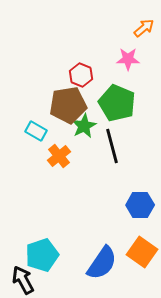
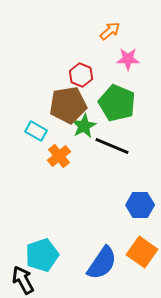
orange arrow: moved 34 px left, 3 px down
black line: rotated 52 degrees counterclockwise
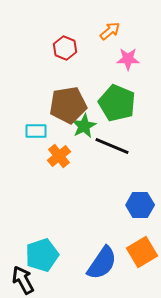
red hexagon: moved 16 px left, 27 px up
cyan rectangle: rotated 30 degrees counterclockwise
orange square: rotated 24 degrees clockwise
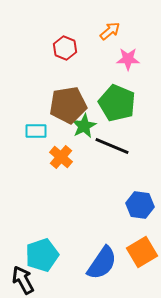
orange cross: moved 2 px right, 1 px down; rotated 10 degrees counterclockwise
blue hexagon: rotated 8 degrees clockwise
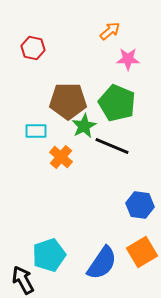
red hexagon: moved 32 px left; rotated 10 degrees counterclockwise
brown pentagon: moved 4 px up; rotated 9 degrees clockwise
cyan pentagon: moved 7 px right
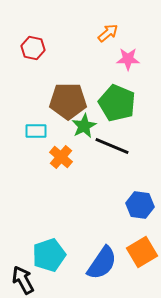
orange arrow: moved 2 px left, 2 px down
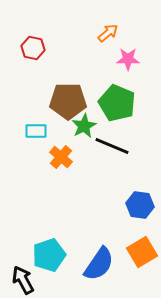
blue semicircle: moved 3 px left, 1 px down
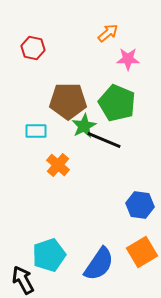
black line: moved 8 px left, 6 px up
orange cross: moved 3 px left, 8 px down
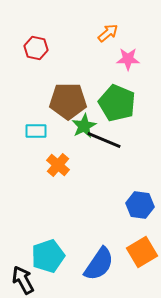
red hexagon: moved 3 px right
cyan pentagon: moved 1 px left, 1 px down
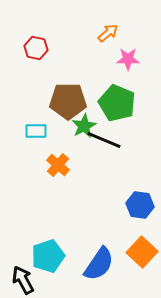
orange square: rotated 16 degrees counterclockwise
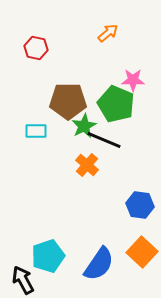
pink star: moved 5 px right, 21 px down
green pentagon: moved 1 px left, 1 px down
orange cross: moved 29 px right
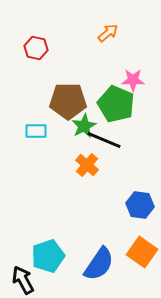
orange square: rotated 8 degrees counterclockwise
